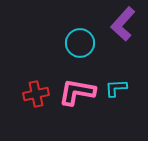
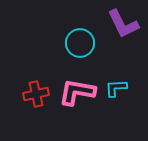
purple L-shape: rotated 68 degrees counterclockwise
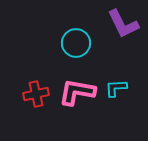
cyan circle: moved 4 px left
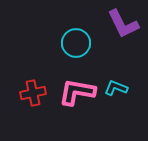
cyan L-shape: rotated 25 degrees clockwise
red cross: moved 3 px left, 1 px up
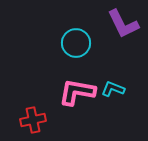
cyan L-shape: moved 3 px left, 1 px down
red cross: moved 27 px down
